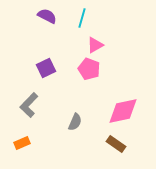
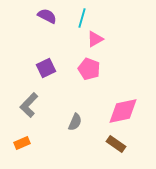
pink triangle: moved 6 px up
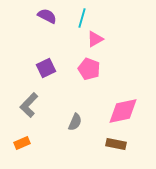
brown rectangle: rotated 24 degrees counterclockwise
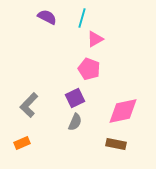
purple semicircle: moved 1 px down
purple square: moved 29 px right, 30 px down
